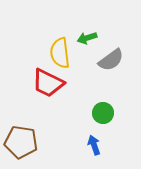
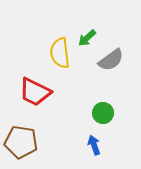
green arrow: rotated 24 degrees counterclockwise
red trapezoid: moved 13 px left, 9 px down
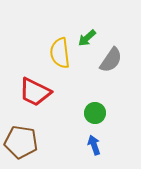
gray semicircle: rotated 20 degrees counterclockwise
green circle: moved 8 px left
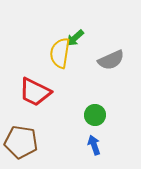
green arrow: moved 12 px left
yellow semicircle: rotated 16 degrees clockwise
gray semicircle: rotated 32 degrees clockwise
green circle: moved 2 px down
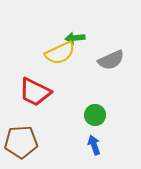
green arrow: rotated 36 degrees clockwise
yellow semicircle: rotated 124 degrees counterclockwise
brown pentagon: rotated 12 degrees counterclockwise
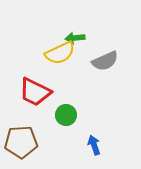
gray semicircle: moved 6 px left, 1 px down
green circle: moved 29 px left
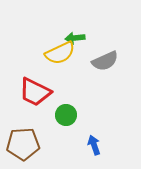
brown pentagon: moved 2 px right, 2 px down
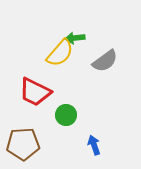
yellow semicircle: rotated 24 degrees counterclockwise
gray semicircle: rotated 12 degrees counterclockwise
